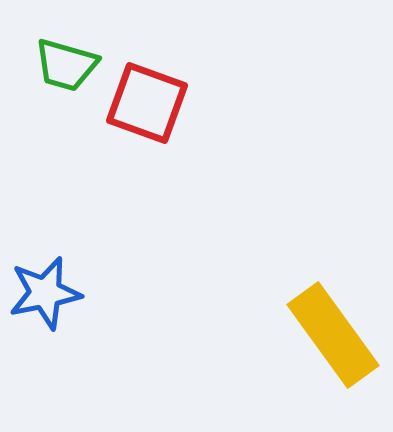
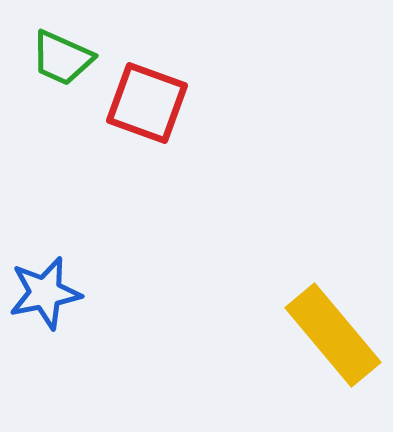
green trapezoid: moved 4 px left, 7 px up; rotated 8 degrees clockwise
yellow rectangle: rotated 4 degrees counterclockwise
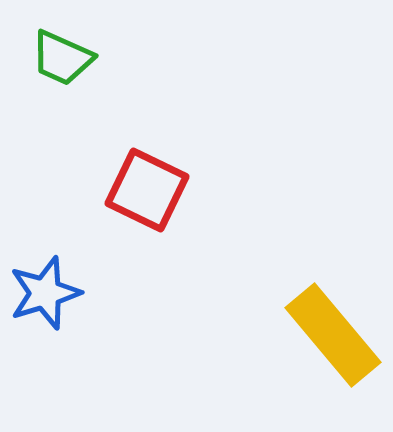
red square: moved 87 px down; rotated 6 degrees clockwise
blue star: rotated 6 degrees counterclockwise
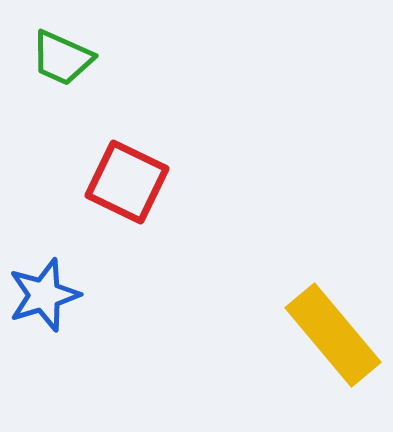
red square: moved 20 px left, 8 px up
blue star: moved 1 px left, 2 px down
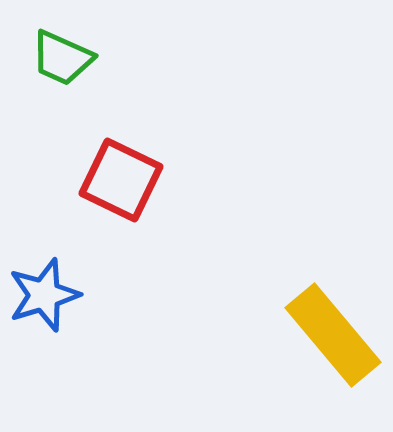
red square: moved 6 px left, 2 px up
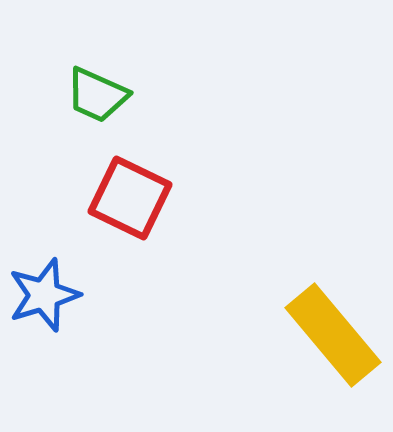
green trapezoid: moved 35 px right, 37 px down
red square: moved 9 px right, 18 px down
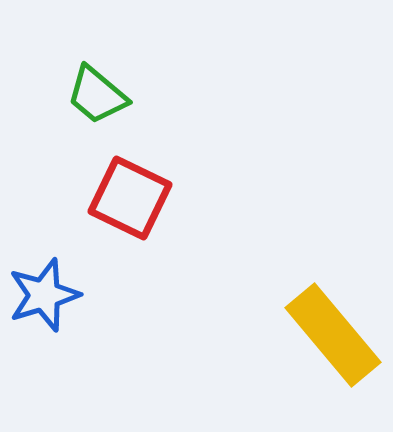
green trapezoid: rotated 16 degrees clockwise
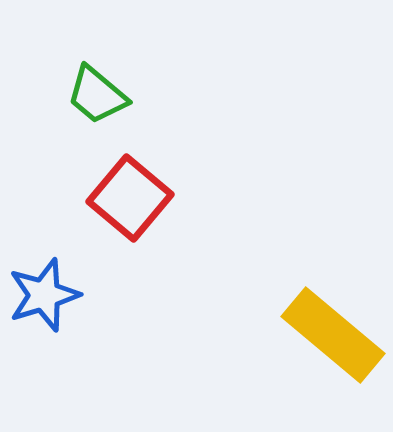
red square: rotated 14 degrees clockwise
yellow rectangle: rotated 10 degrees counterclockwise
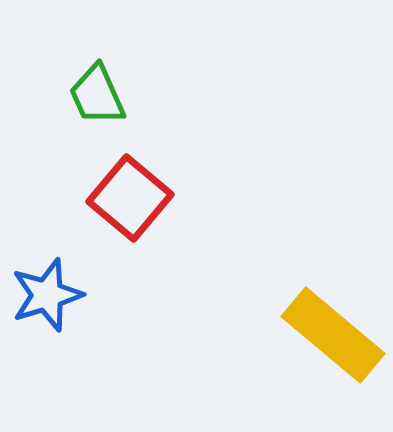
green trapezoid: rotated 26 degrees clockwise
blue star: moved 3 px right
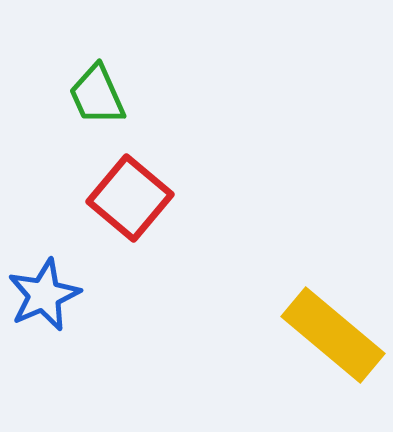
blue star: moved 3 px left; rotated 6 degrees counterclockwise
